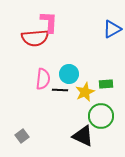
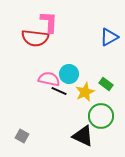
blue triangle: moved 3 px left, 8 px down
red semicircle: rotated 12 degrees clockwise
pink semicircle: moved 6 px right; rotated 85 degrees counterclockwise
green rectangle: rotated 40 degrees clockwise
black line: moved 1 px left, 1 px down; rotated 21 degrees clockwise
gray square: rotated 24 degrees counterclockwise
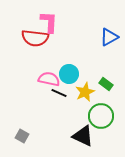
black line: moved 2 px down
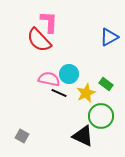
red semicircle: moved 4 px right, 2 px down; rotated 40 degrees clockwise
yellow star: moved 1 px right, 1 px down
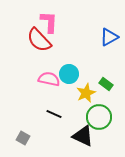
black line: moved 5 px left, 21 px down
green circle: moved 2 px left, 1 px down
gray square: moved 1 px right, 2 px down
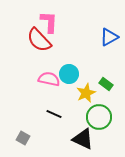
black triangle: moved 3 px down
